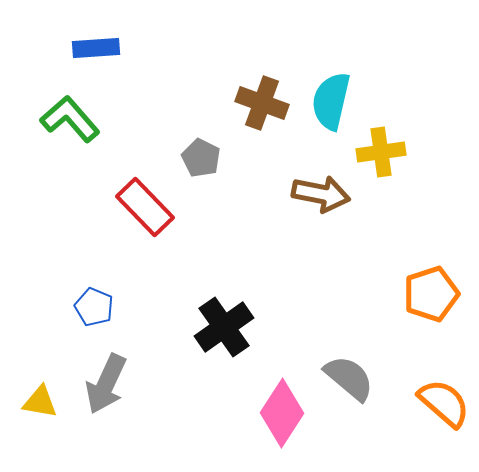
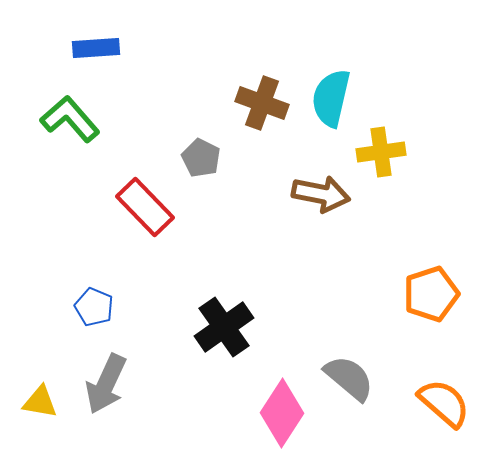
cyan semicircle: moved 3 px up
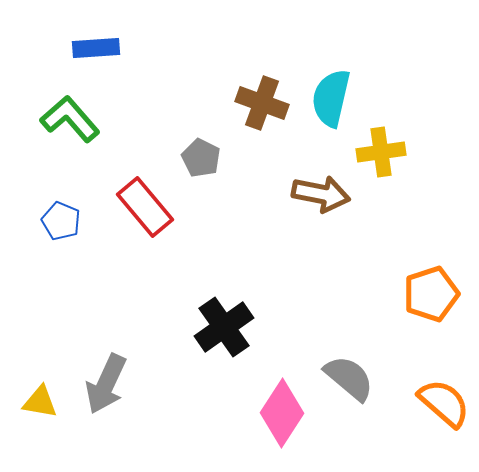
red rectangle: rotated 4 degrees clockwise
blue pentagon: moved 33 px left, 86 px up
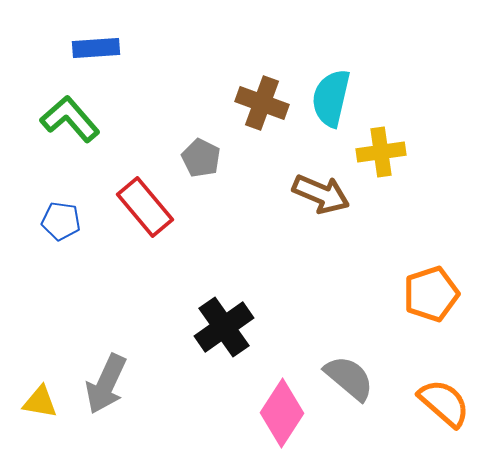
brown arrow: rotated 12 degrees clockwise
blue pentagon: rotated 15 degrees counterclockwise
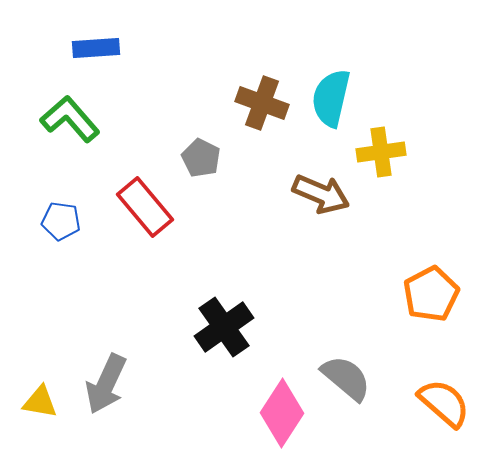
orange pentagon: rotated 10 degrees counterclockwise
gray semicircle: moved 3 px left
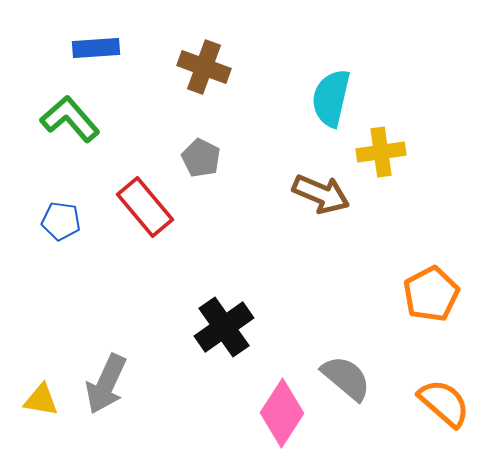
brown cross: moved 58 px left, 36 px up
yellow triangle: moved 1 px right, 2 px up
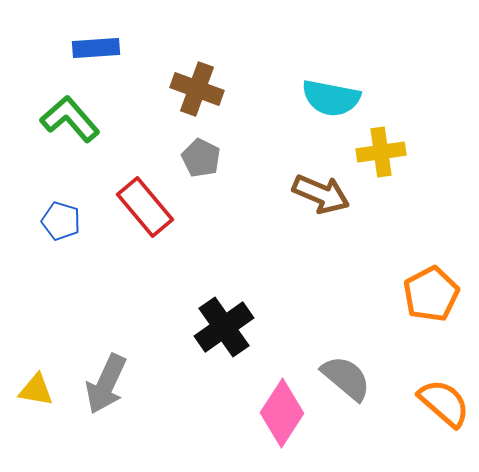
brown cross: moved 7 px left, 22 px down
cyan semicircle: rotated 92 degrees counterclockwise
blue pentagon: rotated 9 degrees clockwise
yellow triangle: moved 5 px left, 10 px up
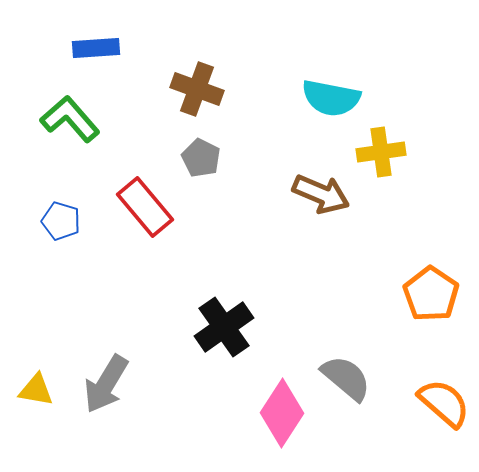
orange pentagon: rotated 10 degrees counterclockwise
gray arrow: rotated 6 degrees clockwise
